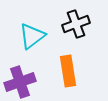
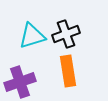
black cross: moved 10 px left, 10 px down
cyan triangle: rotated 20 degrees clockwise
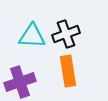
cyan triangle: rotated 20 degrees clockwise
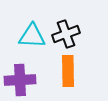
orange rectangle: rotated 8 degrees clockwise
purple cross: moved 2 px up; rotated 16 degrees clockwise
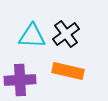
black cross: rotated 16 degrees counterclockwise
orange rectangle: rotated 76 degrees counterclockwise
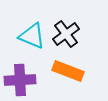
cyan triangle: rotated 20 degrees clockwise
orange rectangle: rotated 8 degrees clockwise
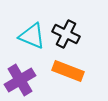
black cross: rotated 28 degrees counterclockwise
purple cross: rotated 28 degrees counterclockwise
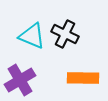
black cross: moved 1 px left
orange rectangle: moved 15 px right, 7 px down; rotated 20 degrees counterclockwise
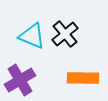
black cross: rotated 24 degrees clockwise
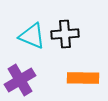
black cross: rotated 36 degrees clockwise
